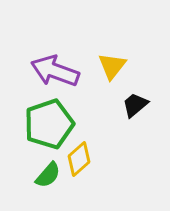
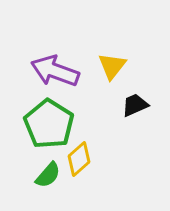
black trapezoid: rotated 16 degrees clockwise
green pentagon: rotated 21 degrees counterclockwise
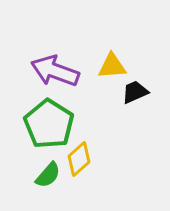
yellow triangle: rotated 48 degrees clockwise
black trapezoid: moved 13 px up
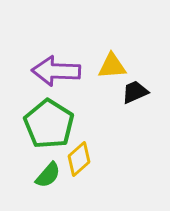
purple arrow: moved 1 px right; rotated 18 degrees counterclockwise
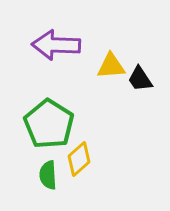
yellow triangle: moved 1 px left
purple arrow: moved 26 px up
black trapezoid: moved 5 px right, 13 px up; rotated 100 degrees counterclockwise
green semicircle: rotated 136 degrees clockwise
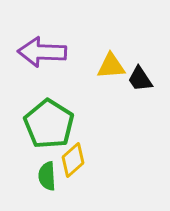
purple arrow: moved 14 px left, 7 px down
yellow diamond: moved 6 px left, 1 px down
green semicircle: moved 1 px left, 1 px down
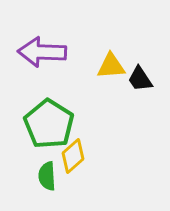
yellow diamond: moved 4 px up
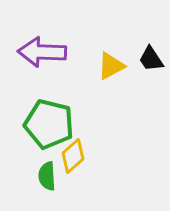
yellow triangle: rotated 24 degrees counterclockwise
black trapezoid: moved 11 px right, 20 px up
green pentagon: rotated 18 degrees counterclockwise
